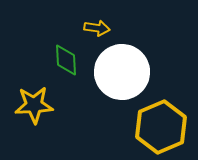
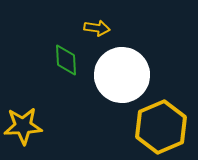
white circle: moved 3 px down
yellow star: moved 11 px left, 21 px down
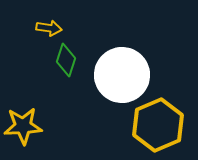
yellow arrow: moved 48 px left
green diamond: rotated 20 degrees clockwise
yellow hexagon: moved 3 px left, 2 px up
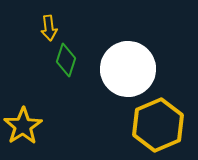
yellow arrow: rotated 75 degrees clockwise
white circle: moved 6 px right, 6 px up
yellow star: rotated 30 degrees counterclockwise
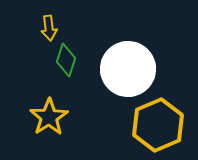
yellow star: moved 26 px right, 9 px up
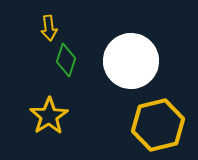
white circle: moved 3 px right, 8 px up
yellow star: moved 1 px up
yellow hexagon: rotated 9 degrees clockwise
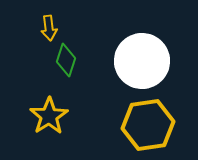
white circle: moved 11 px right
yellow hexagon: moved 10 px left; rotated 6 degrees clockwise
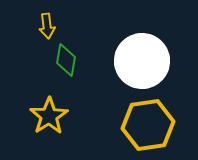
yellow arrow: moved 2 px left, 2 px up
green diamond: rotated 8 degrees counterclockwise
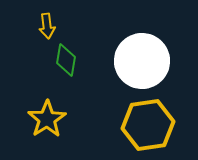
yellow star: moved 2 px left, 3 px down
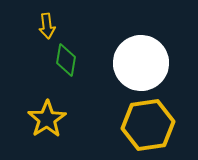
white circle: moved 1 px left, 2 px down
